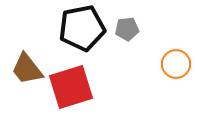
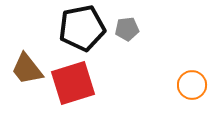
orange circle: moved 16 px right, 21 px down
red square: moved 2 px right, 4 px up
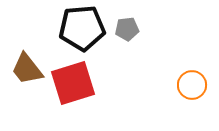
black pentagon: rotated 6 degrees clockwise
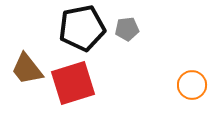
black pentagon: rotated 6 degrees counterclockwise
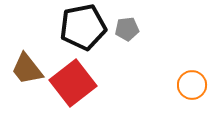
black pentagon: moved 1 px right, 1 px up
red square: rotated 21 degrees counterclockwise
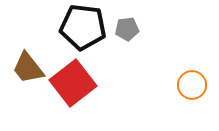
black pentagon: rotated 18 degrees clockwise
brown trapezoid: moved 1 px right, 1 px up
